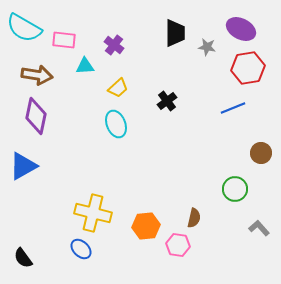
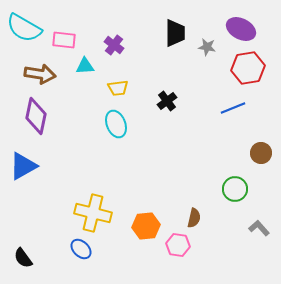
brown arrow: moved 3 px right, 1 px up
yellow trapezoid: rotated 35 degrees clockwise
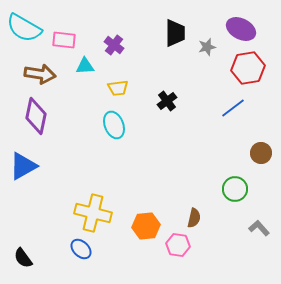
gray star: rotated 24 degrees counterclockwise
blue line: rotated 15 degrees counterclockwise
cyan ellipse: moved 2 px left, 1 px down
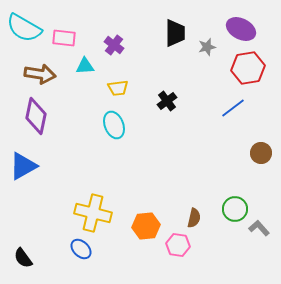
pink rectangle: moved 2 px up
green circle: moved 20 px down
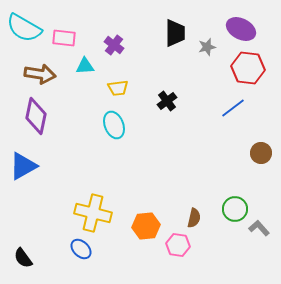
red hexagon: rotated 16 degrees clockwise
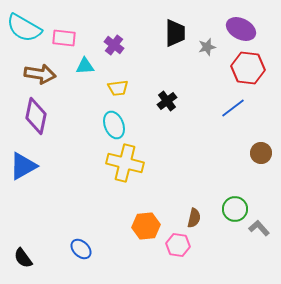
yellow cross: moved 32 px right, 50 px up
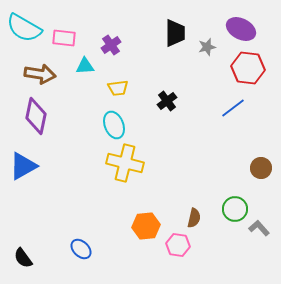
purple cross: moved 3 px left; rotated 18 degrees clockwise
brown circle: moved 15 px down
